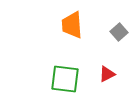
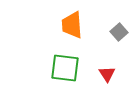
red triangle: rotated 36 degrees counterclockwise
green square: moved 11 px up
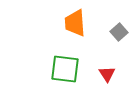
orange trapezoid: moved 3 px right, 2 px up
green square: moved 1 px down
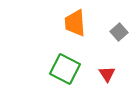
green square: rotated 20 degrees clockwise
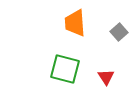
green square: rotated 12 degrees counterclockwise
red triangle: moved 1 px left, 3 px down
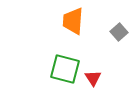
orange trapezoid: moved 2 px left, 2 px up; rotated 8 degrees clockwise
red triangle: moved 13 px left, 1 px down
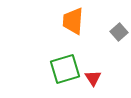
green square: rotated 32 degrees counterclockwise
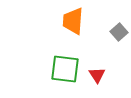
green square: rotated 24 degrees clockwise
red triangle: moved 4 px right, 3 px up
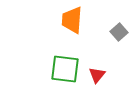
orange trapezoid: moved 1 px left, 1 px up
red triangle: rotated 12 degrees clockwise
